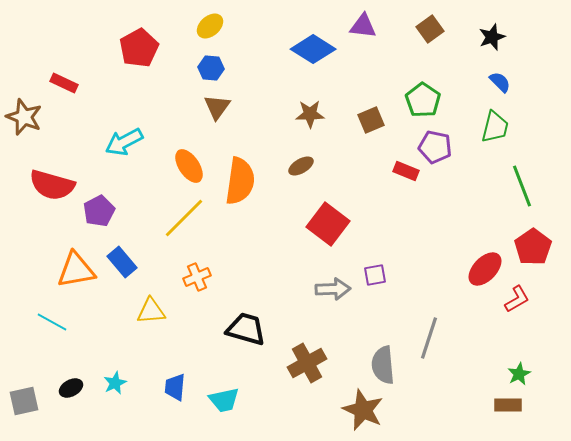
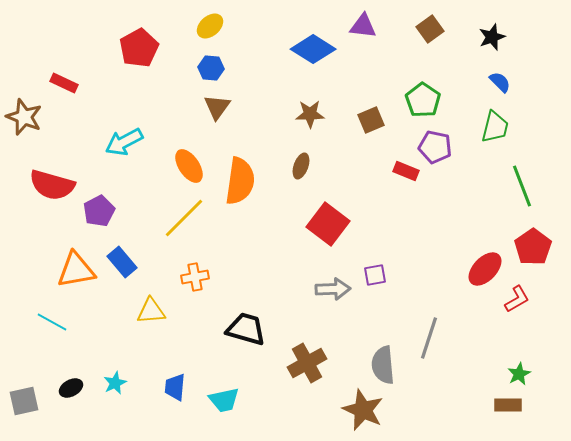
brown ellipse at (301, 166): rotated 40 degrees counterclockwise
orange cross at (197, 277): moved 2 px left; rotated 12 degrees clockwise
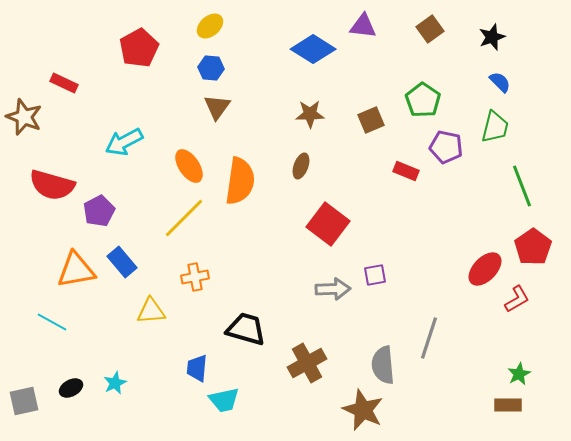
purple pentagon at (435, 147): moved 11 px right
blue trapezoid at (175, 387): moved 22 px right, 19 px up
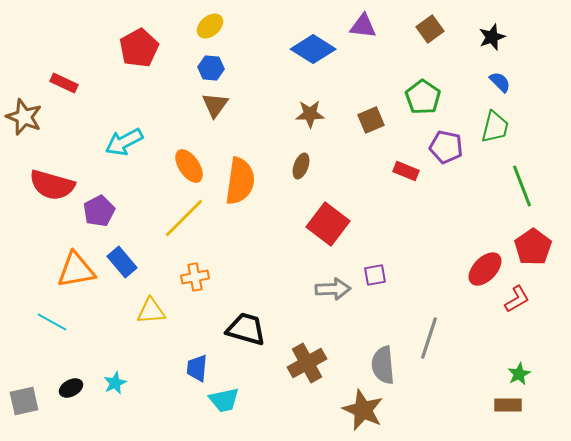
green pentagon at (423, 100): moved 3 px up
brown triangle at (217, 107): moved 2 px left, 2 px up
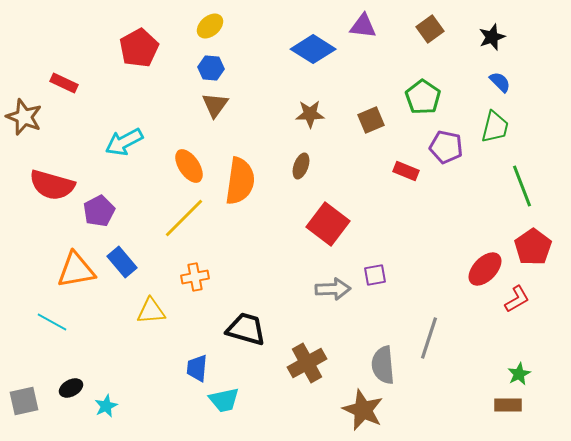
cyan star at (115, 383): moved 9 px left, 23 px down
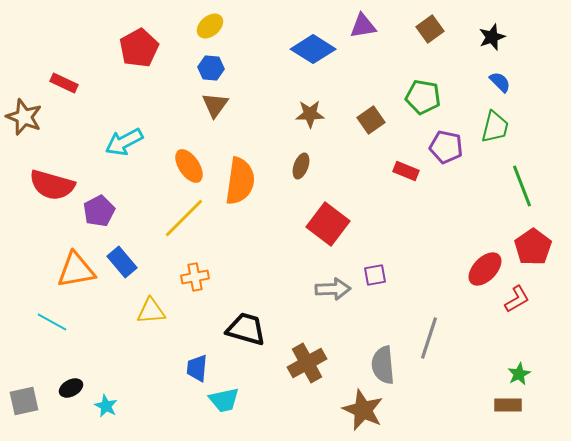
purple triangle at (363, 26): rotated 16 degrees counterclockwise
green pentagon at (423, 97): rotated 24 degrees counterclockwise
brown square at (371, 120): rotated 12 degrees counterclockwise
cyan star at (106, 406): rotated 20 degrees counterclockwise
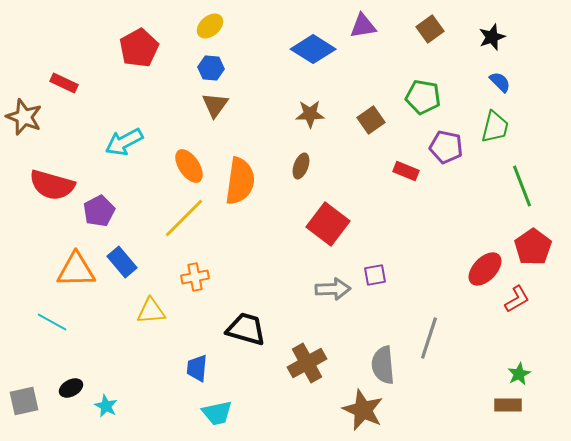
orange triangle at (76, 270): rotated 9 degrees clockwise
cyan trapezoid at (224, 400): moved 7 px left, 13 px down
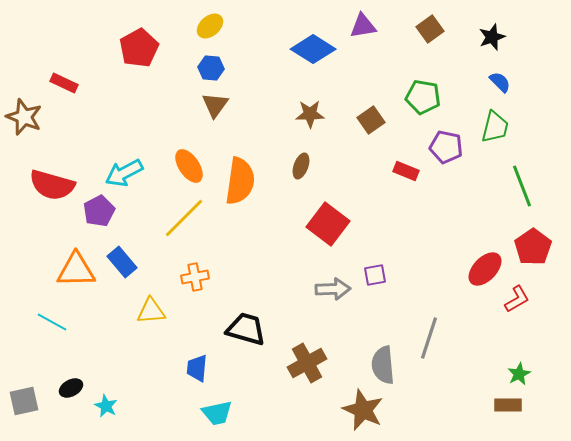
cyan arrow at (124, 142): moved 31 px down
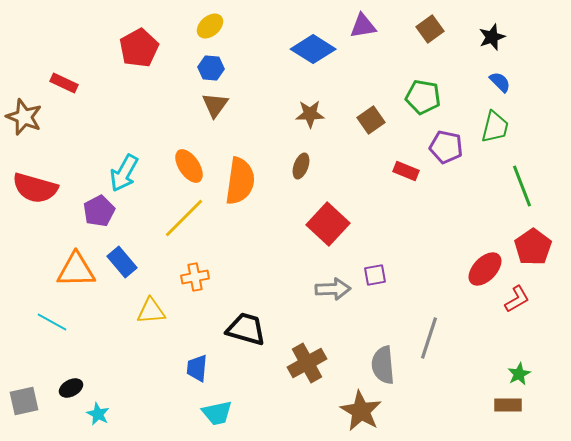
cyan arrow at (124, 173): rotated 33 degrees counterclockwise
red semicircle at (52, 185): moved 17 px left, 3 px down
red square at (328, 224): rotated 6 degrees clockwise
cyan star at (106, 406): moved 8 px left, 8 px down
brown star at (363, 410): moved 2 px left, 1 px down; rotated 6 degrees clockwise
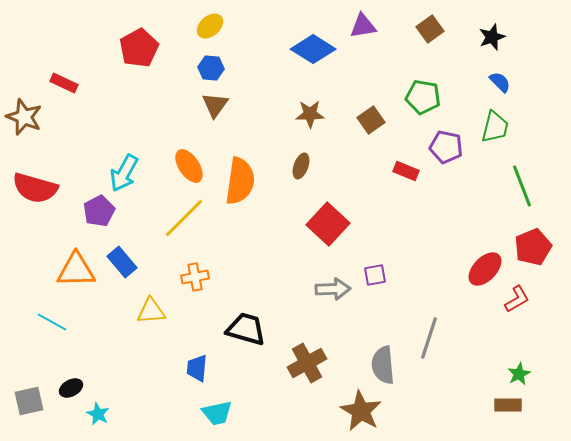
red pentagon at (533, 247): rotated 12 degrees clockwise
gray square at (24, 401): moved 5 px right
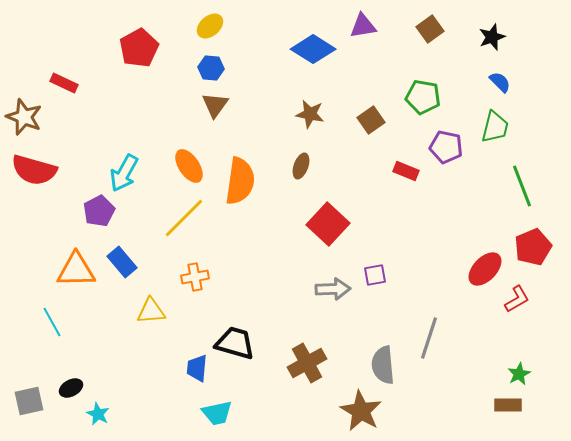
brown star at (310, 114): rotated 12 degrees clockwise
red semicircle at (35, 188): moved 1 px left, 18 px up
cyan line at (52, 322): rotated 32 degrees clockwise
black trapezoid at (246, 329): moved 11 px left, 14 px down
